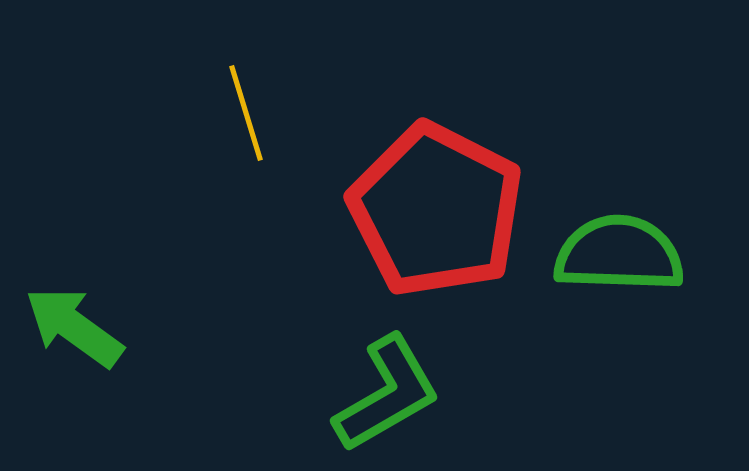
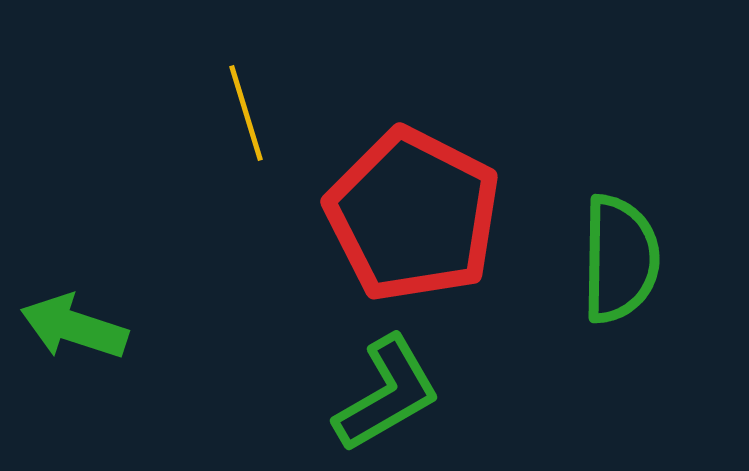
red pentagon: moved 23 px left, 5 px down
green semicircle: moved 1 px right, 5 px down; rotated 89 degrees clockwise
green arrow: rotated 18 degrees counterclockwise
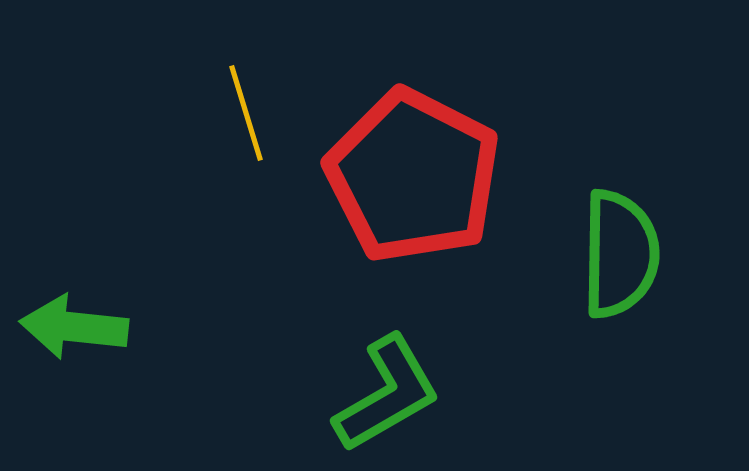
red pentagon: moved 39 px up
green semicircle: moved 5 px up
green arrow: rotated 12 degrees counterclockwise
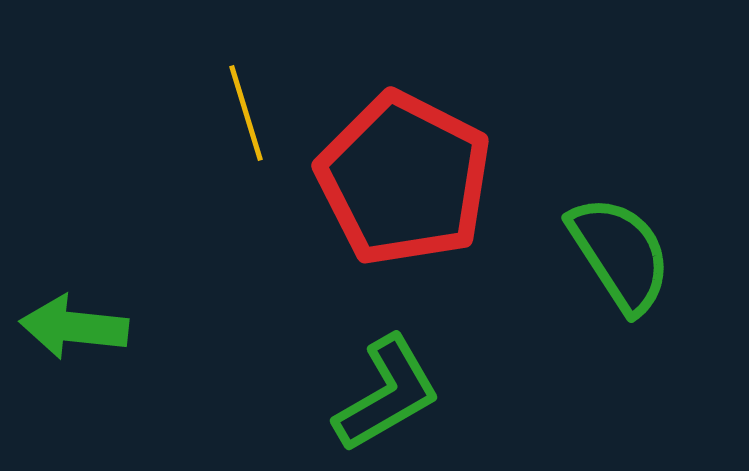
red pentagon: moved 9 px left, 3 px down
green semicircle: rotated 34 degrees counterclockwise
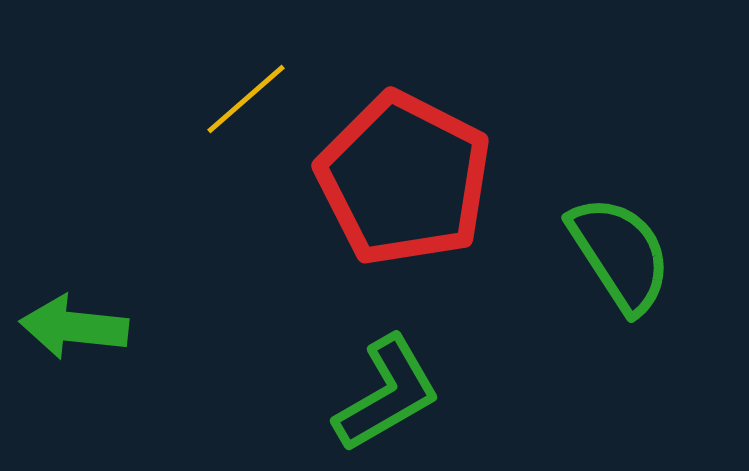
yellow line: moved 14 px up; rotated 66 degrees clockwise
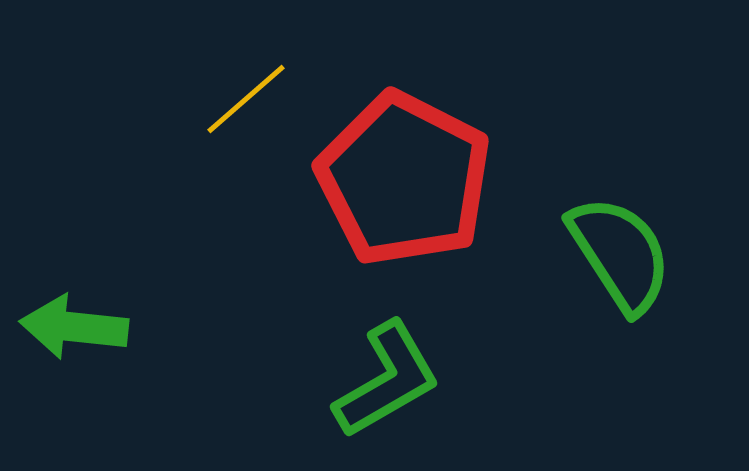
green L-shape: moved 14 px up
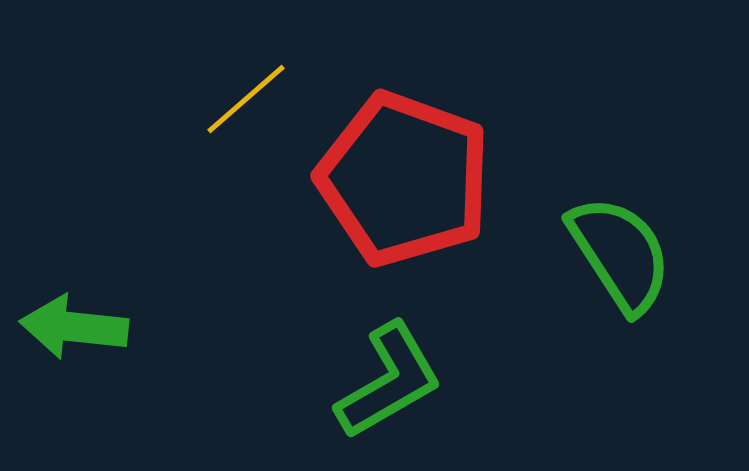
red pentagon: rotated 7 degrees counterclockwise
green L-shape: moved 2 px right, 1 px down
